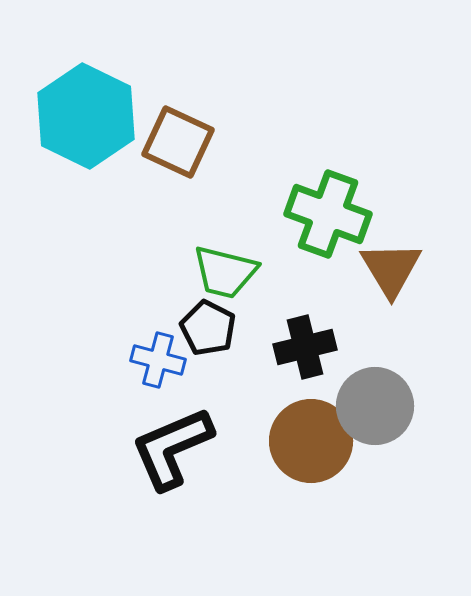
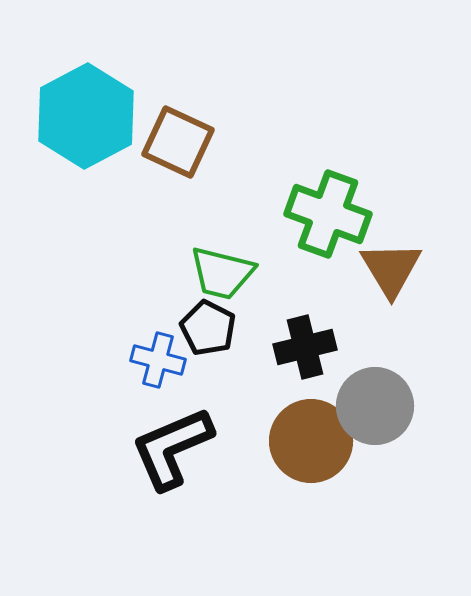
cyan hexagon: rotated 6 degrees clockwise
green trapezoid: moved 3 px left, 1 px down
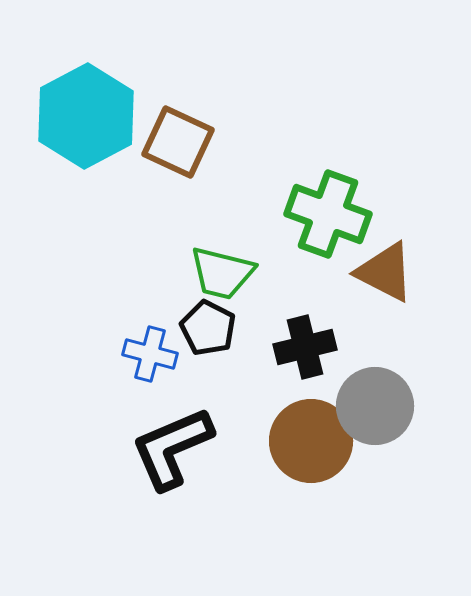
brown triangle: moved 6 px left, 3 px down; rotated 32 degrees counterclockwise
blue cross: moved 8 px left, 6 px up
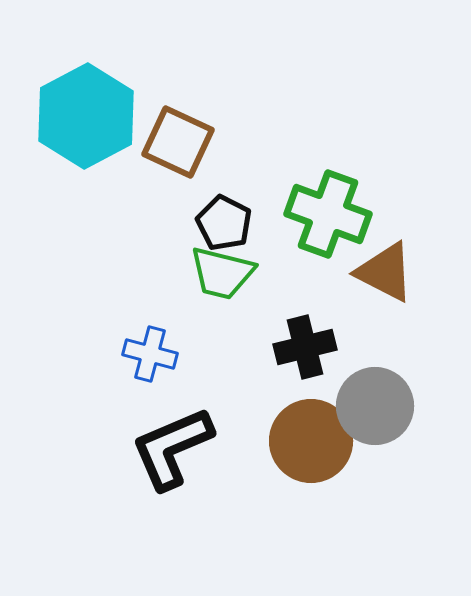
black pentagon: moved 16 px right, 105 px up
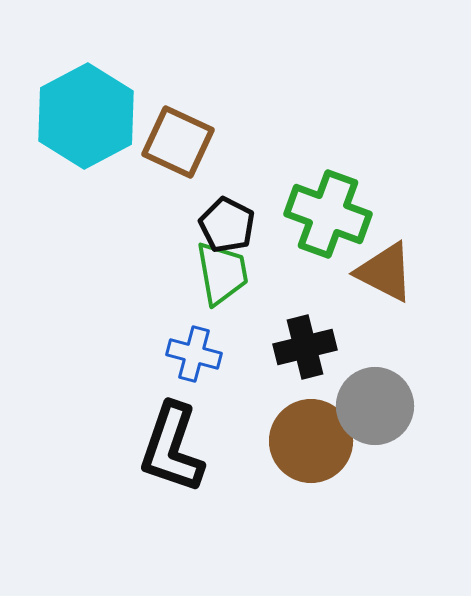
black pentagon: moved 3 px right, 2 px down
green trapezoid: rotated 114 degrees counterclockwise
blue cross: moved 44 px right
black L-shape: rotated 48 degrees counterclockwise
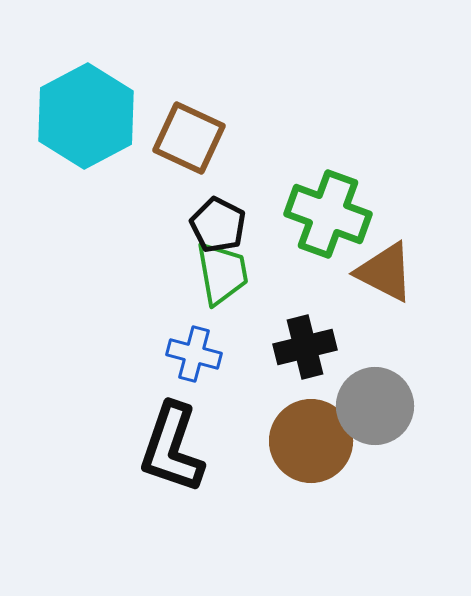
brown square: moved 11 px right, 4 px up
black pentagon: moved 9 px left
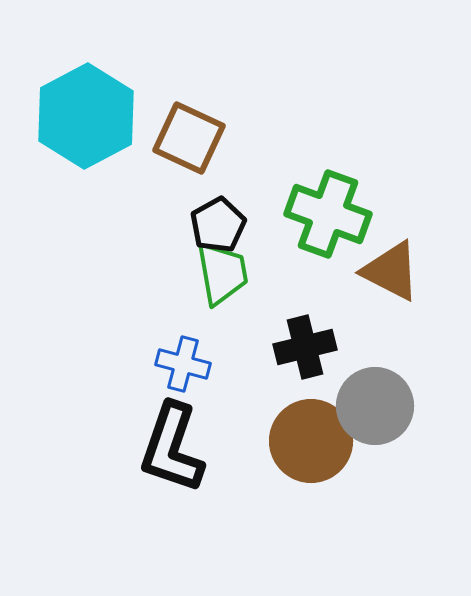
black pentagon: rotated 16 degrees clockwise
brown triangle: moved 6 px right, 1 px up
blue cross: moved 11 px left, 10 px down
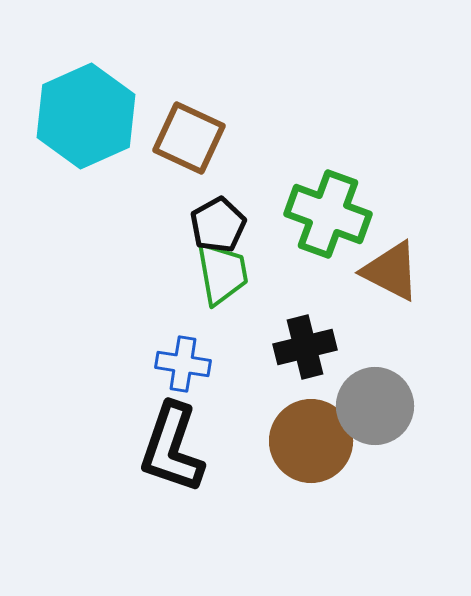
cyan hexagon: rotated 4 degrees clockwise
blue cross: rotated 6 degrees counterclockwise
